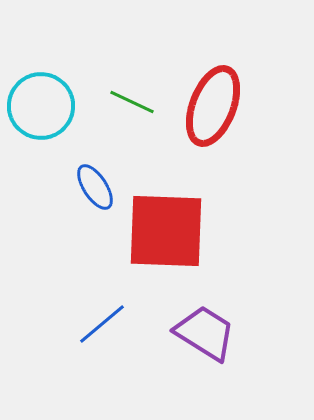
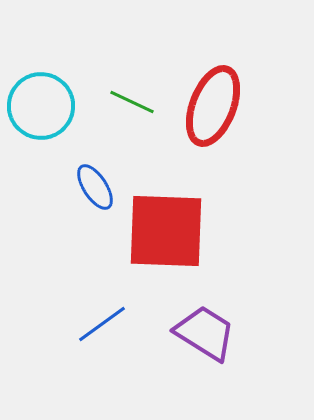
blue line: rotated 4 degrees clockwise
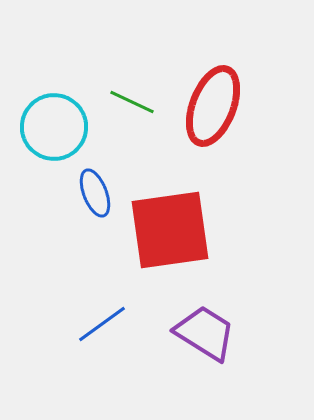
cyan circle: moved 13 px right, 21 px down
blue ellipse: moved 6 px down; rotated 12 degrees clockwise
red square: moved 4 px right, 1 px up; rotated 10 degrees counterclockwise
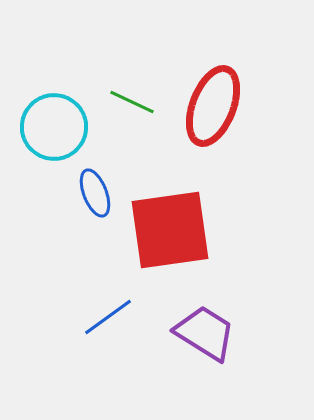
blue line: moved 6 px right, 7 px up
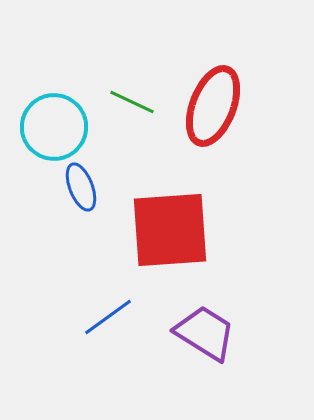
blue ellipse: moved 14 px left, 6 px up
red square: rotated 4 degrees clockwise
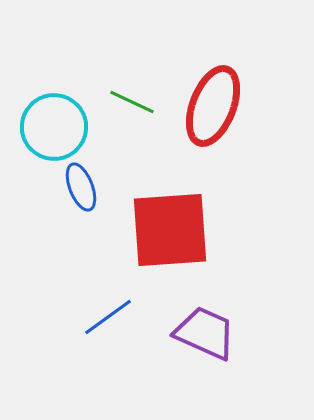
purple trapezoid: rotated 8 degrees counterclockwise
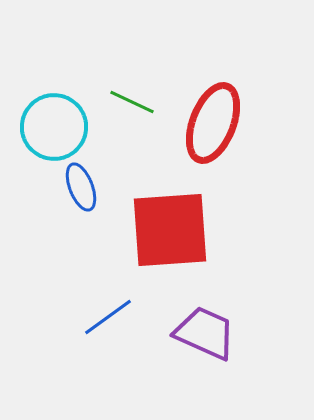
red ellipse: moved 17 px down
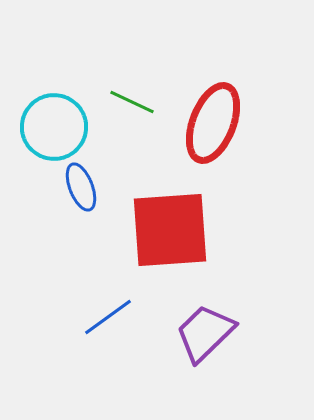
purple trapezoid: rotated 68 degrees counterclockwise
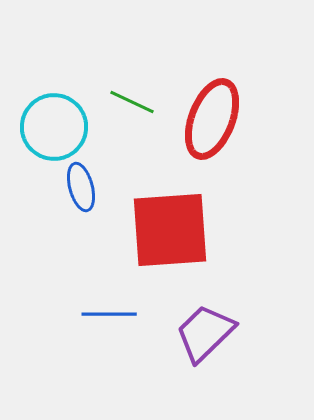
red ellipse: moved 1 px left, 4 px up
blue ellipse: rotated 6 degrees clockwise
blue line: moved 1 px right, 3 px up; rotated 36 degrees clockwise
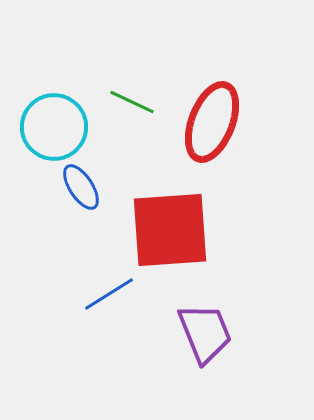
red ellipse: moved 3 px down
blue ellipse: rotated 18 degrees counterclockwise
blue line: moved 20 px up; rotated 32 degrees counterclockwise
purple trapezoid: rotated 112 degrees clockwise
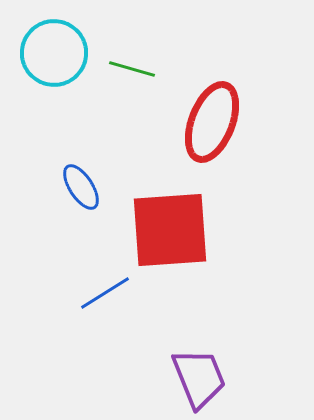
green line: moved 33 px up; rotated 9 degrees counterclockwise
cyan circle: moved 74 px up
blue line: moved 4 px left, 1 px up
purple trapezoid: moved 6 px left, 45 px down
